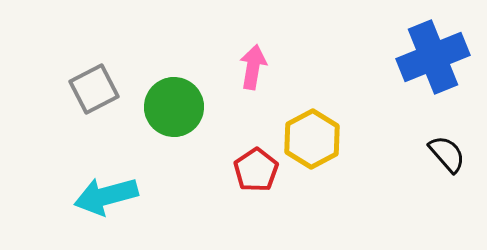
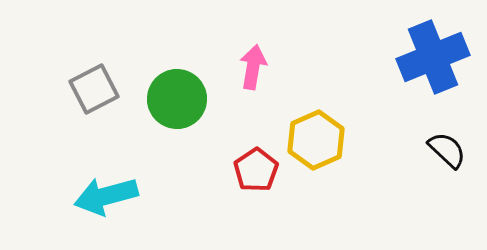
green circle: moved 3 px right, 8 px up
yellow hexagon: moved 4 px right, 1 px down; rotated 4 degrees clockwise
black semicircle: moved 4 px up; rotated 6 degrees counterclockwise
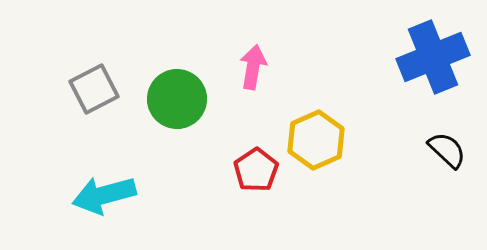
cyan arrow: moved 2 px left, 1 px up
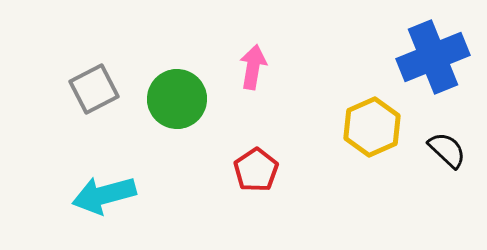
yellow hexagon: moved 56 px right, 13 px up
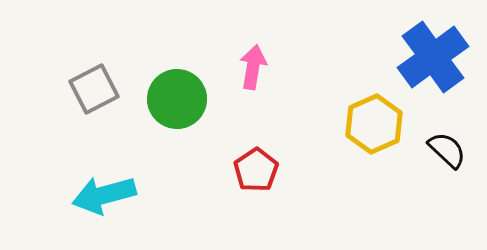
blue cross: rotated 14 degrees counterclockwise
yellow hexagon: moved 2 px right, 3 px up
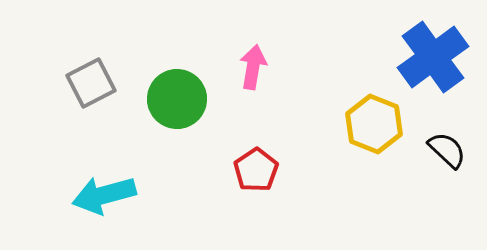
gray square: moved 3 px left, 6 px up
yellow hexagon: rotated 14 degrees counterclockwise
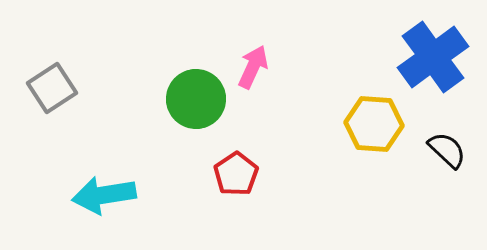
pink arrow: rotated 15 degrees clockwise
gray square: moved 39 px left, 5 px down; rotated 6 degrees counterclockwise
green circle: moved 19 px right
yellow hexagon: rotated 18 degrees counterclockwise
red pentagon: moved 20 px left, 4 px down
cyan arrow: rotated 6 degrees clockwise
